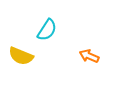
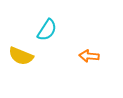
orange arrow: rotated 18 degrees counterclockwise
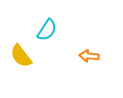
yellow semicircle: rotated 30 degrees clockwise
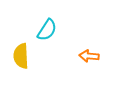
yellow semicircle: rotated 35 degrees clockwise
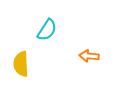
yellow semicircle: moved 8 px down
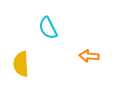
cyan semicircle: moved 1 px right, 2 px up; rotated 120 degrees clockwise
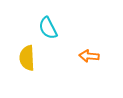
yellow semicircle: moved 6 px right, 6 px up
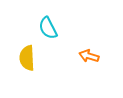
orange arrow: rotated 12 degrees clockwise
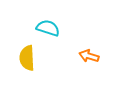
cyan semicircle: rotated 135 degrees clockwise
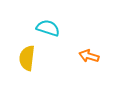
yellow semicircle: rotated 10 degrees clockwise
